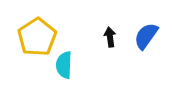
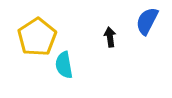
blue semicircle: moved 1 px right, 15 px up; rotated 8 degrees counterclockwise
cyan semicircle: rotated 12 degrees counterclockwise
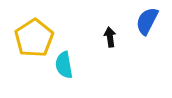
yellow pentagon: moved 3 px left, 1 px down
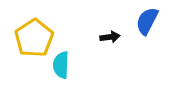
black arrow: rotated 90 degrees clockwise
cyan semicircle: moved 3 px left; rotated 12 degrees clockwise
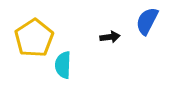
cyan semicircle: moved 2 px right
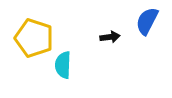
yellow pentagon: rotated 21 degrees counterclockwise
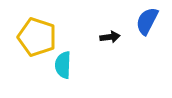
yellow pentagon: moved 3 px right, 1 px up
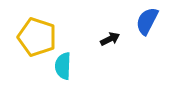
black arrow: moved 2 px down; rotated 18 degrees counterclockwise
cyan semicircle: moved 1 px down
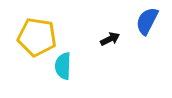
yellow pentagon: rotated 9 degrees counterclockwise
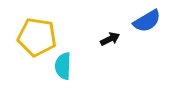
blue semicircle: rotated 148 degrees counterclockwise
